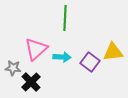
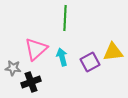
cyan arrow: rotated 108 degrees counterclockwise
purple square: rotated 24 degrees clockwise
black cross: rotated 24 degrees clockwise
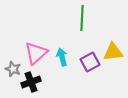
green line: moved 17 px right
pink triangle: moved 4 px down
gray star: moved 1 px down; rotated 14 degrees clockwise
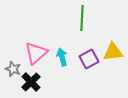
purple square: moved 1 px left, 3 px up
black cross: rotated 24 degrees counterclockwise
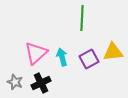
gray star: moved 2 px right, 13 px down
black cross: moved 10 px right, 1 px down; rotated 18 degrees clockwise
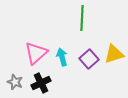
yellow triangle: moved 1 px right, 2 px down; rotated 10 degrees counterclockwise
purple square: rotated 12 degrees counterclockwise
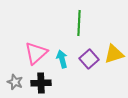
green line: moved 3 px left, 5 px down
cyan arrow: moved 2 px down
black cross: rotated 24 degrees clockwise
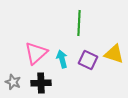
yellow triangle: rotated 35 degrees clockwise
purple square: moved 1 px left, 1 px down; rotated 24 degrees counterclockwise
gray star: moved 2 px left
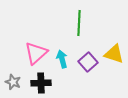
purple square: moved 2 px down; rotated 24 degrees clockwise
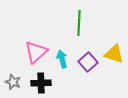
pink triangle: moved 1 px up
